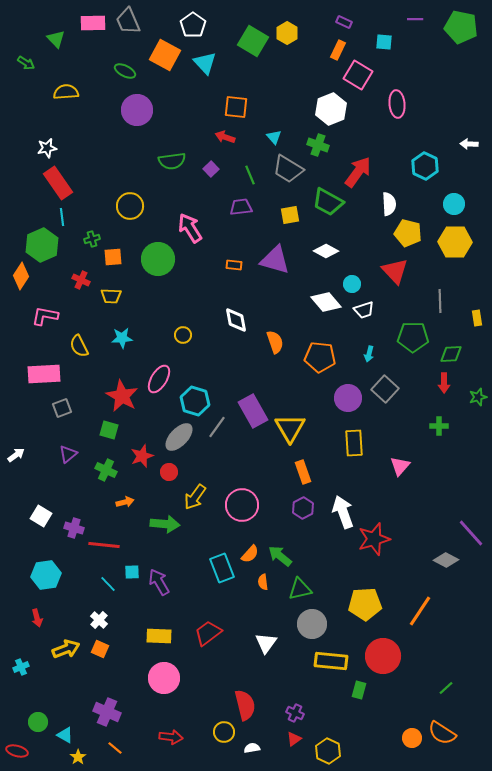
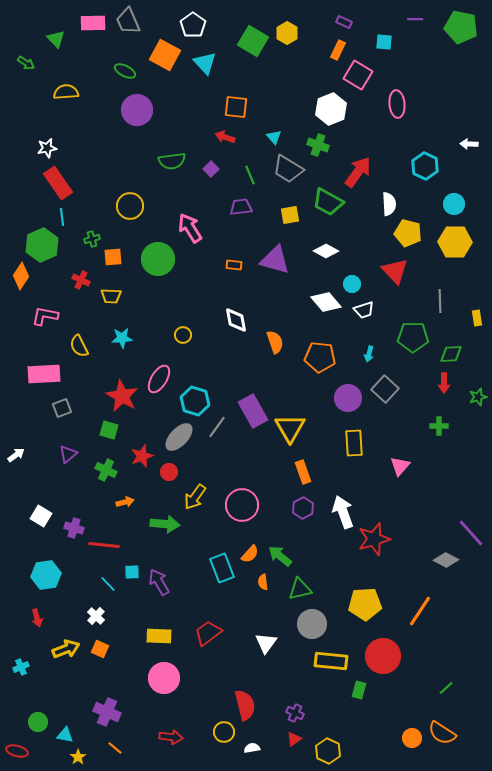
white cross at (99, 620): moved 3 px left, 4 px up
cyan triangle at (65, 735): rotated 18 degrees counterclockwise
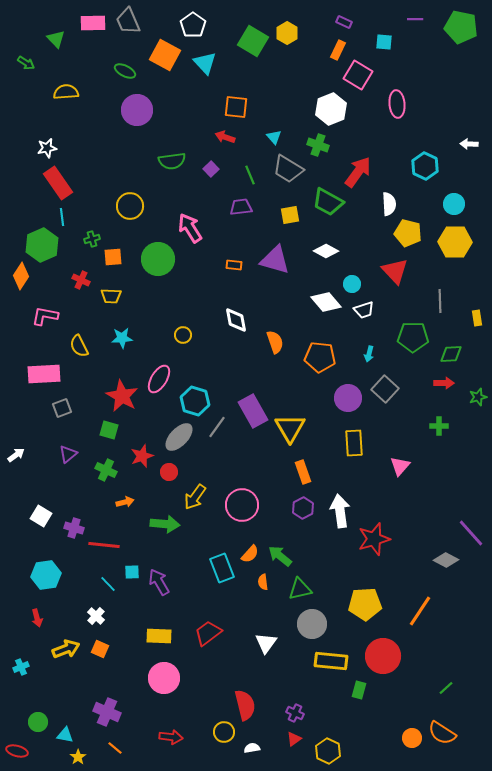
red arrow at (444, 383): rotated 90 degrees counterclockwise
white arrow at (343, 512): moved 3 px left, 1 px up; rotated 12 degrees clockwise
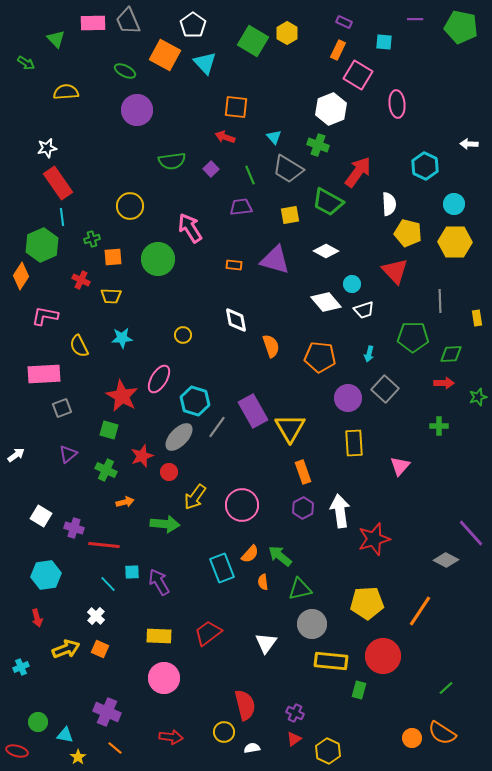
orange semicircle at (275, 342): moved 4 px left, 4 px down
yellow pentagon at (365, 604): moved 2 px right, 1 px up
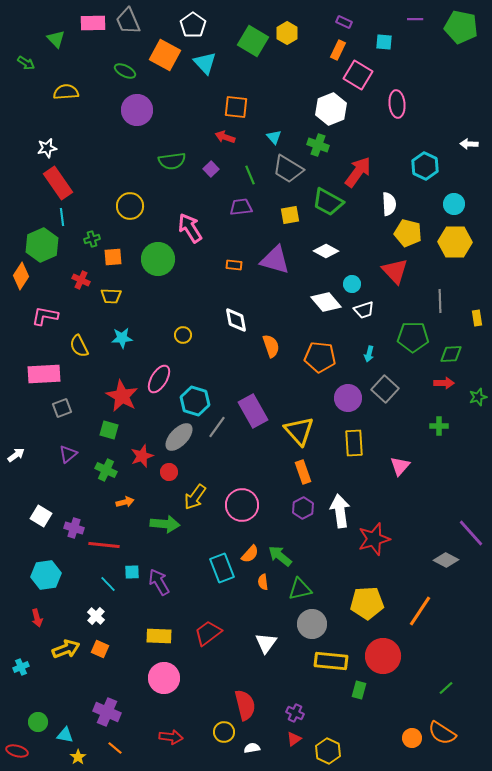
yellow triangle at (290, 428): moved 9 px right, 3 px down; rotated 12 degrees counterclockwise
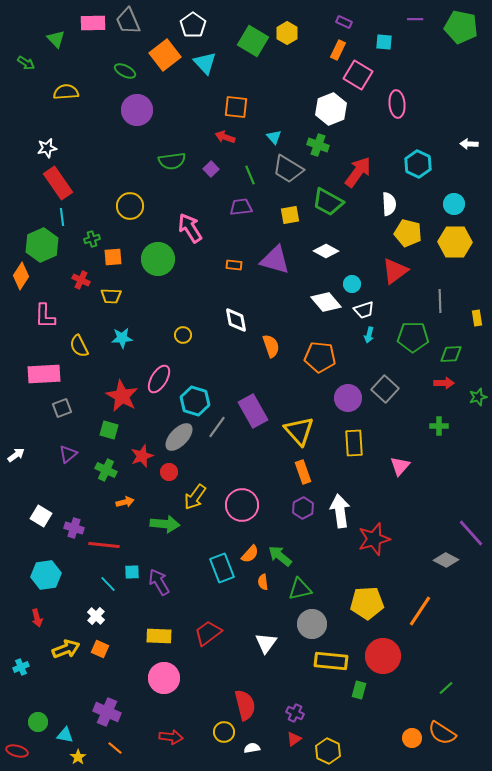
orange square at (165, 55): rotated 24 degrees clockwise
cyan hexagon at (425, 166): moved 7 px left, 2 px up
red triangle at (395, 271): rotated 36 degrees clockwise
pink L-shape at (45, 316): rotated 100 degrees counterclockwise
cyan arrow at (369, 354): moved 19 px up
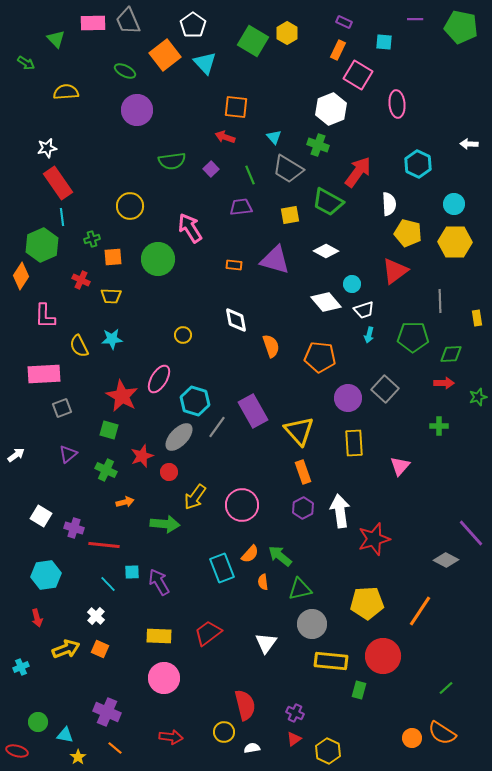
cyan star at (122, 338): moved 10 px left, 1 px down
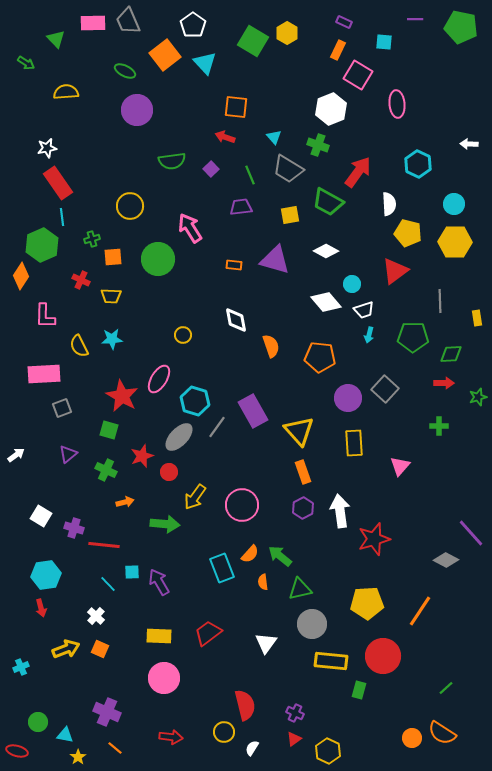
red arrow at (37, 618): moved 4 px right, 10 px up
white semicircle at (252, 748): rotated 49 degrees counterclockwise
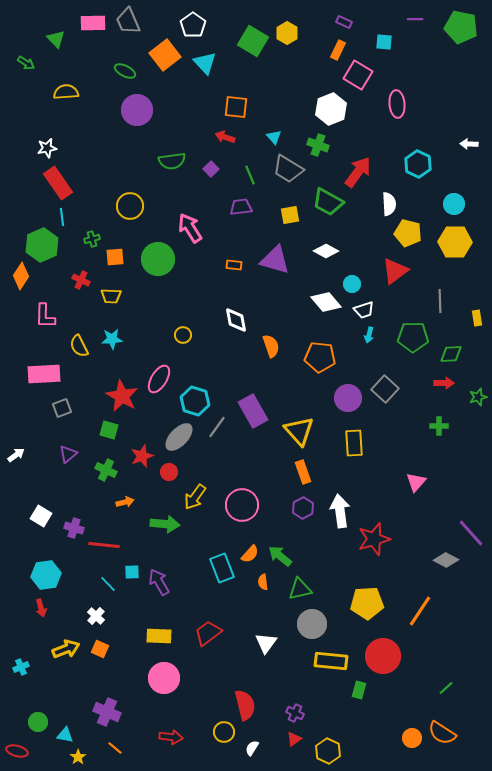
orange square at (113, 257): moved 2 px right
pink triangle at (400, 466): moved 16 px right, 16 px down
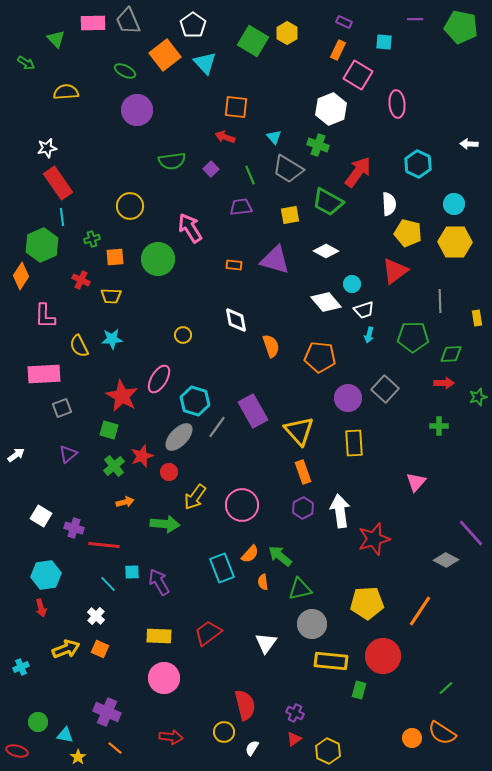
green cross at (106, 470): moved 8 px right, 4 px up; rotated 25 degrees clockwise
